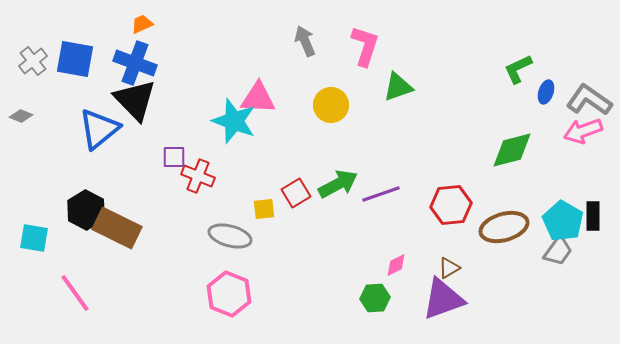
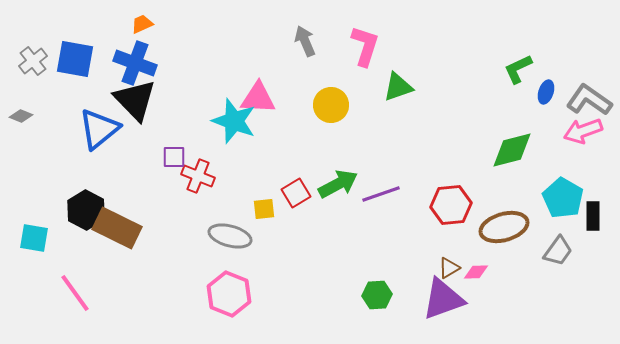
cyan pentagon: moved 23 px up
pink diamond: moved 80 px right, 7 px down; rotated 25 degrees clockwise
green hexagon: moved 2 px right, 3 px up
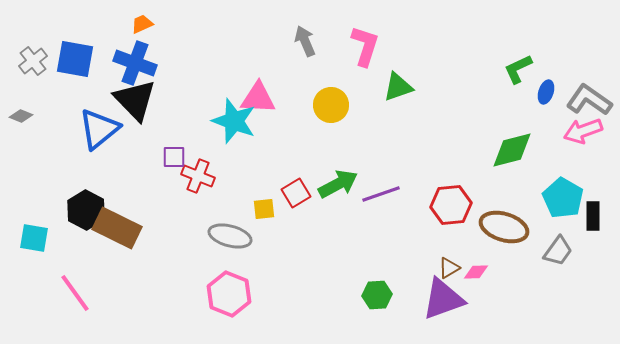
brown ellipse: rotated 33 degrees clockwise
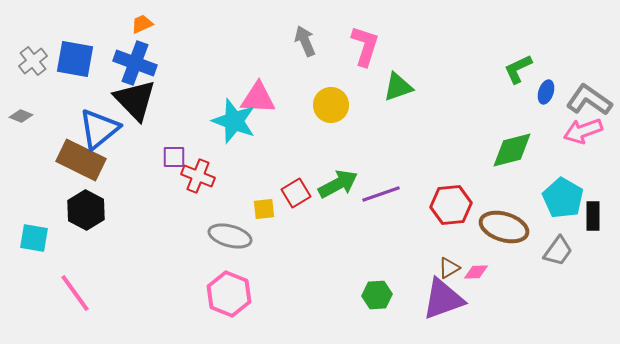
brown rectangle: moved 36 px left, 68 px up
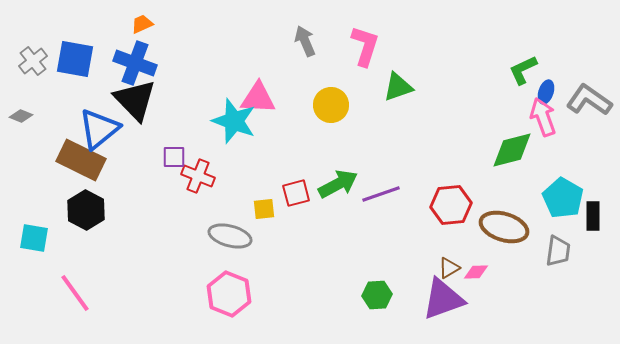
green L-shape: moved 5 px right, 1 px down
pink arrow: moved 40 px left, 14 px up; rotated 90 degrees clockwise
red square: rotated 16 degrees clockwise
gray trapezoid: rotated 28 degrees counterclockwise
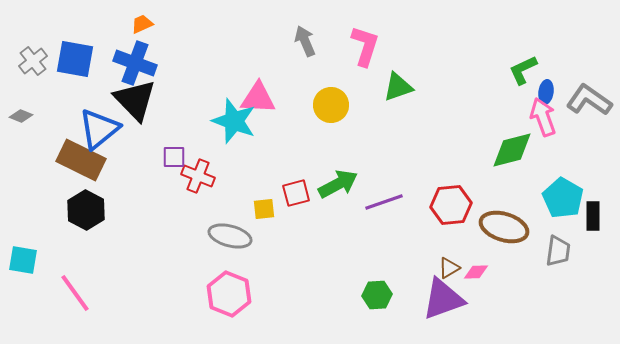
blue ellipse: rotated 10 degrees counterclockwise
purple line: moved 3 px right, 8 px down
cyan square: moved 11 px left, 22 px down
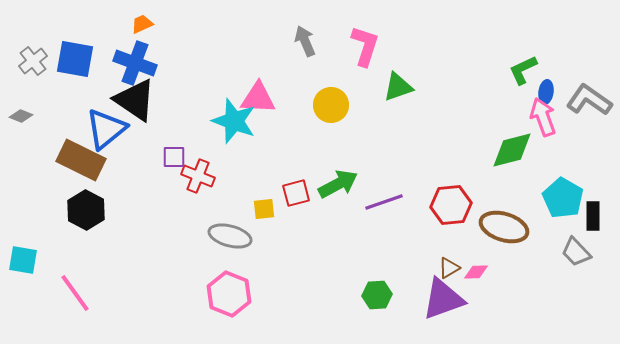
black triangle: rotated 12 degrees counterclockwise
blue triangle: moved 7 px right
gray trapezoid: moved 18 px right, 1 px down; rotated 128 degrees clockwise
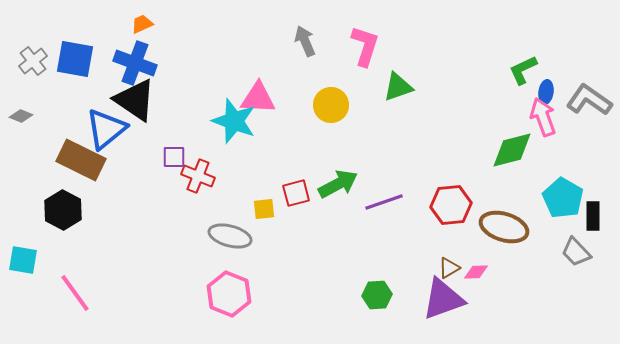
black hexagon: moved 23 px left
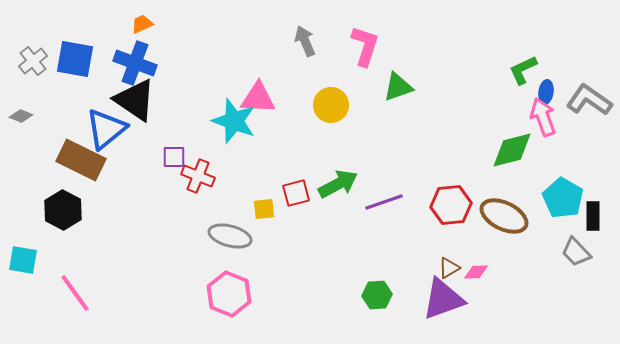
brown ellipse: moved 11 px up; rotated 9 degrees clockwise
